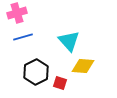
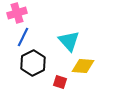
blue line: rotated 48 degrees counterclockwise
black hexagon: moved 3 px left, 9 px up
red square: moved 1 px up
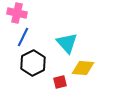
pink cross: rotated 30 degrees clockwise
cyan triangle: moved 2 px left, 2 px down
yellow diamond: moved 2 px down
red square: rotated 32 degrees counterclockwise
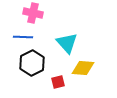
pink cross: moved 16 px right
blue line: rotated 66 degrees clockwise
black hexagon: moved 1 px left
red square: moved 2 px left
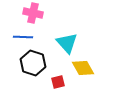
black hexagon: moved 1 px right; rotated 15 degrees counterclockwise
yellow diamond: rotated 55 degrees clockwise
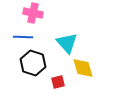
yellow diamond: rotated 15 degrees clockwise
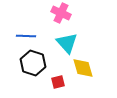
pink cross: moved 28 px right; rotated 12 degrees clockwise
blue line: moved 3 px right, 1 px up
